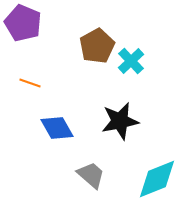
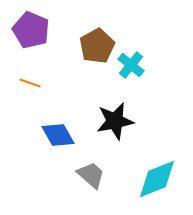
purple pentagon: moved 8 px right, 7 px down
cyan cross: moved 4 px down; rotated 8 degrees counterclockwise
black star: moved 5 px left
blue diamond: moved 1 px right, 7 px down
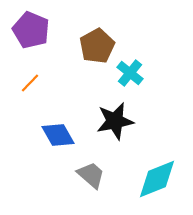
cyan cross: moved 1 px left, 8 px down
orange line: rotated 65 degrees counterclockwise
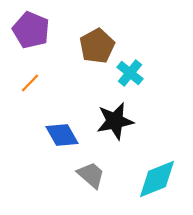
blue diamond: moved 4 px right
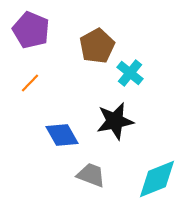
gray trapezoid: rotated 20 degrees counterclockwise
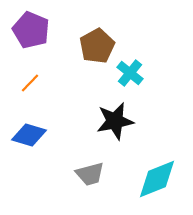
blue diamond: moved 33 px left; rotated 44 degrees counterclockwise
gray trapezoid: moved 1 px left, 1 px up; rotated 144 degrees clockwise
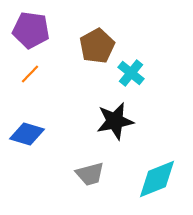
purple pentagon: rotated 15 degrees counterclockwise
cyan cross: moved 1 px right
orange line: moved 9 px up
blue diamond: moved 2 px left, 1 px up
